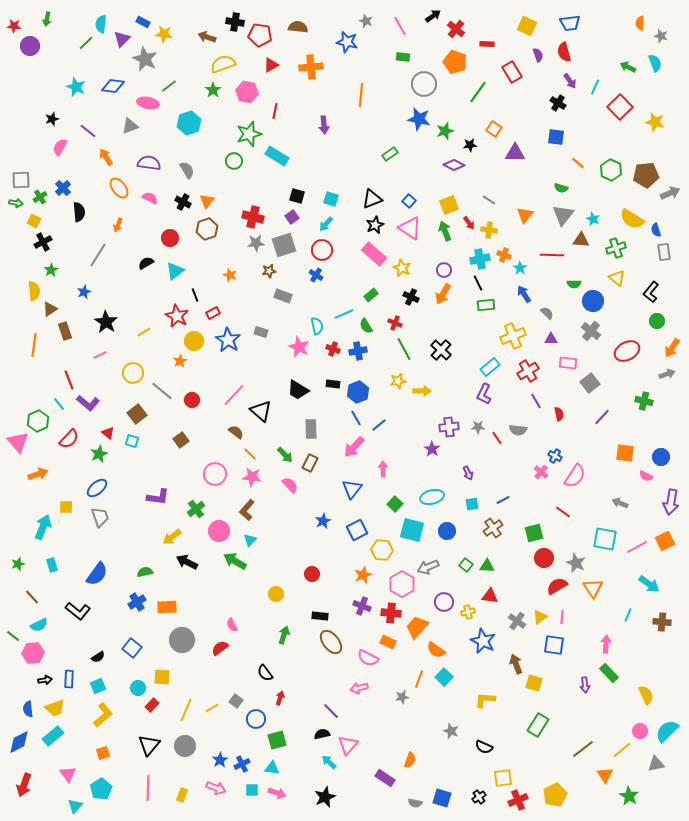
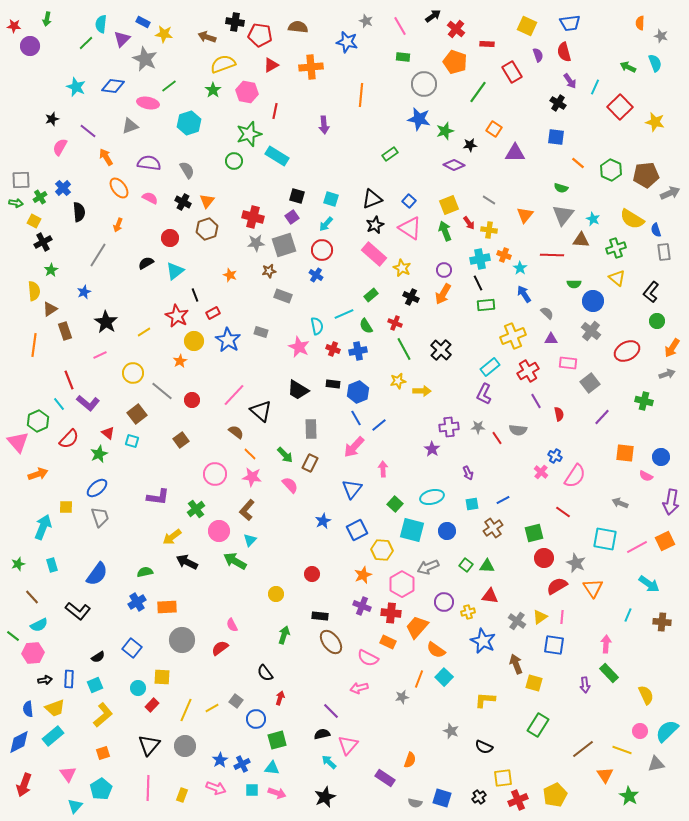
cyan square at (98, 686): moved 3 px left, 1 px up
yellow line at (622, 750): rotated 60 degrees clockwise
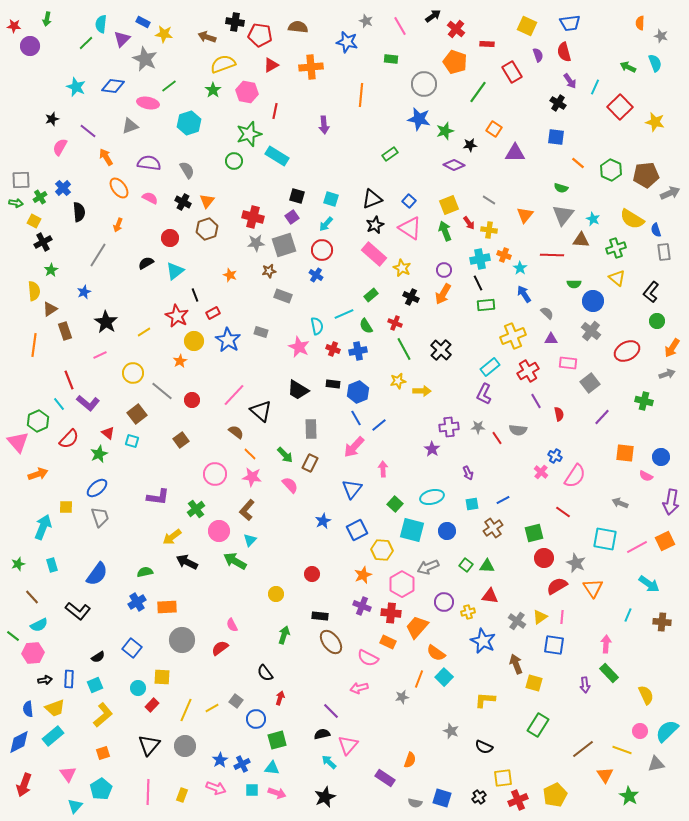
green rectangle at (403, 57): moved 12 px left, 2 px down
orange semicircle at (436, 650): moved 3 px down
pink line at (148, 788): moved 4 px down
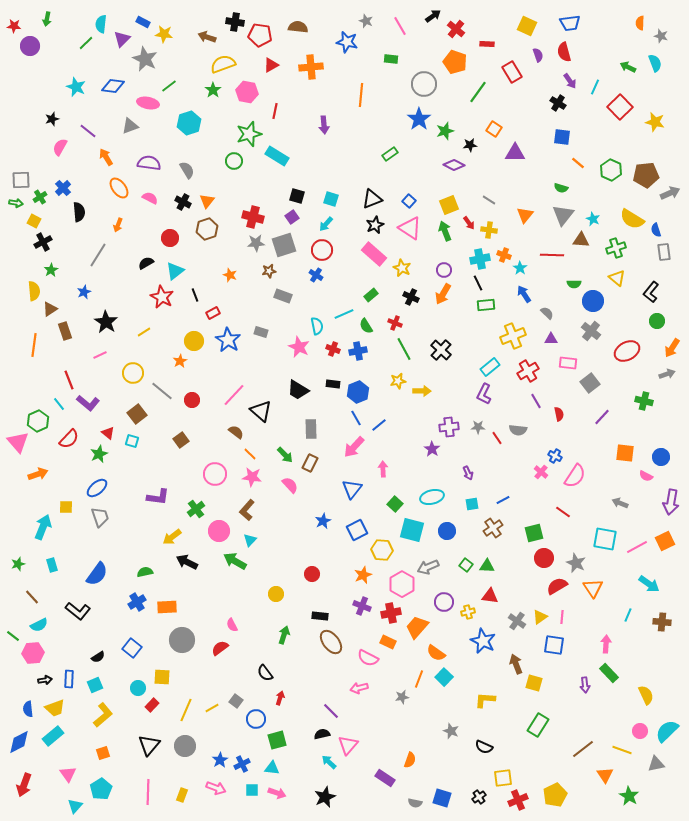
blue star at (419, 119): rotated 25 degrees clockwise
blue square at (556, 137): moved 6 px right
red star at (177, 316): moved 15 px left, 19 px up
red cross at (391, 613): rotated 18 degrees counterclockwise
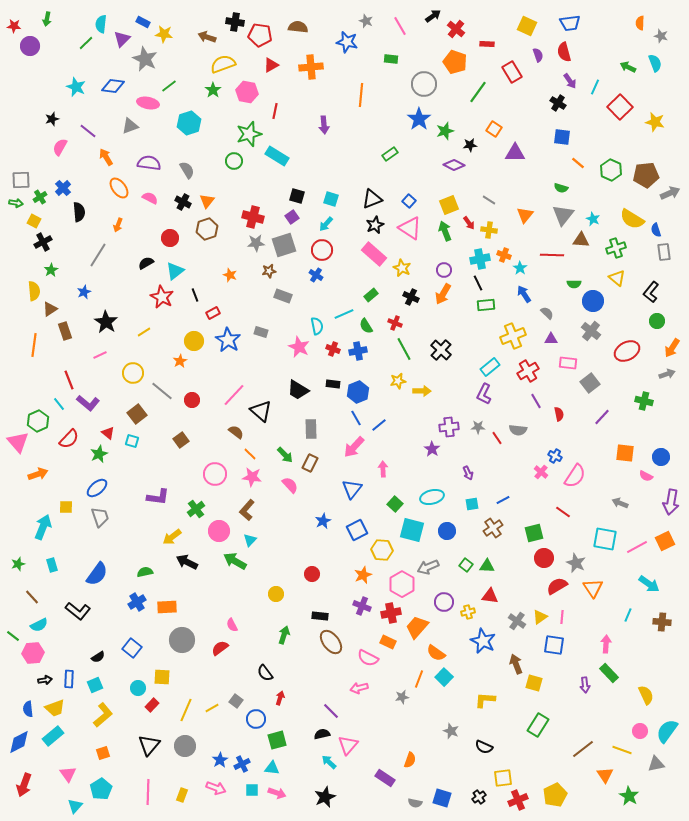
cyan semicircle at (667, 731): rotated 10 degrees counterclockwise
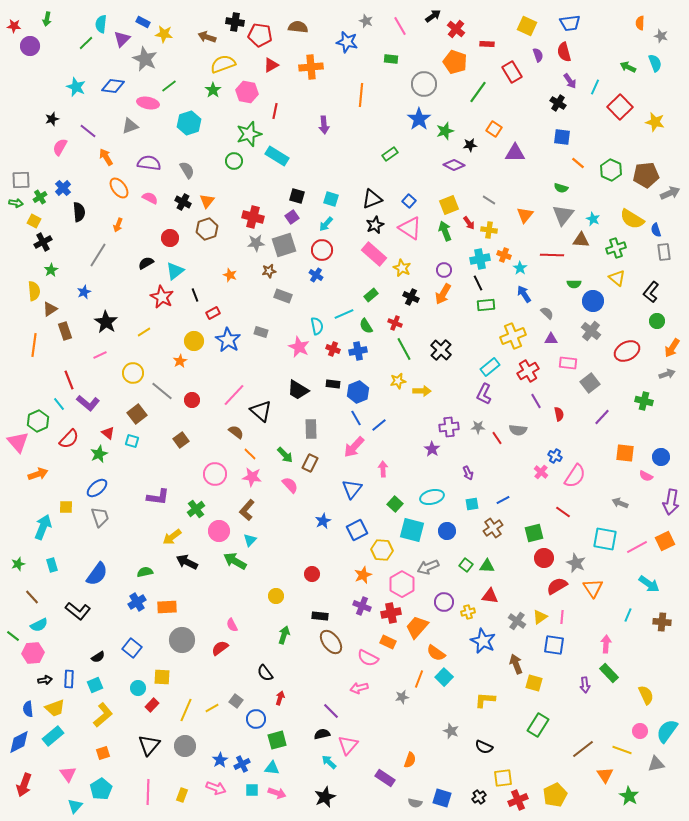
yellow circle at (276, 594): moved 2 px down
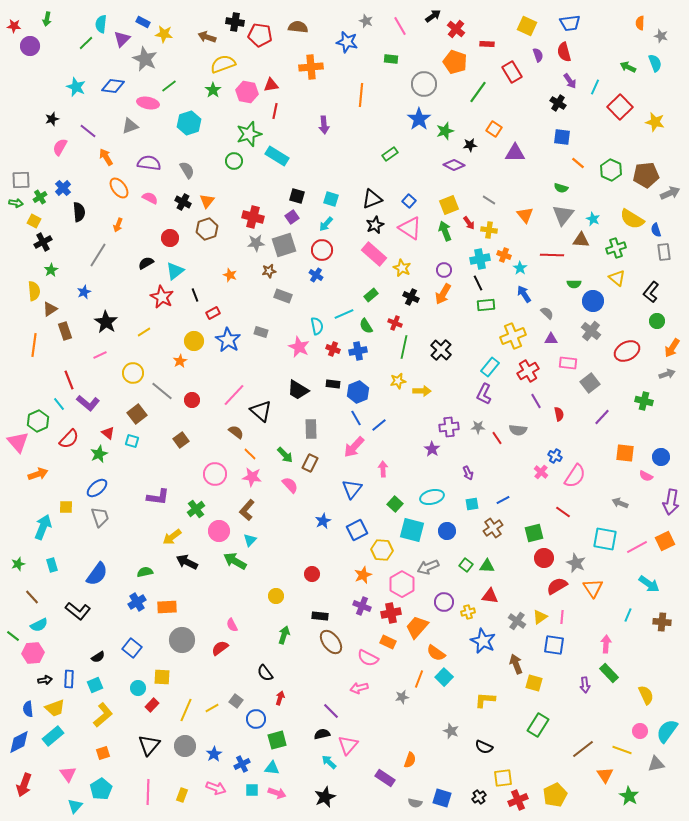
red triangle at (271, 65): moved 20 px down; rotated 21 degrees clockwise
orange triangle at (525, 215): rotated 18 degrees counterclockwise
green line at (404, 349): moved 2 px up; rotated 40 degrees clockwise
cyan rectangle at (490, 367): rotated 12 degrees counterclockwise
blue star at (220, 760): moved 6 px left, 6 px up
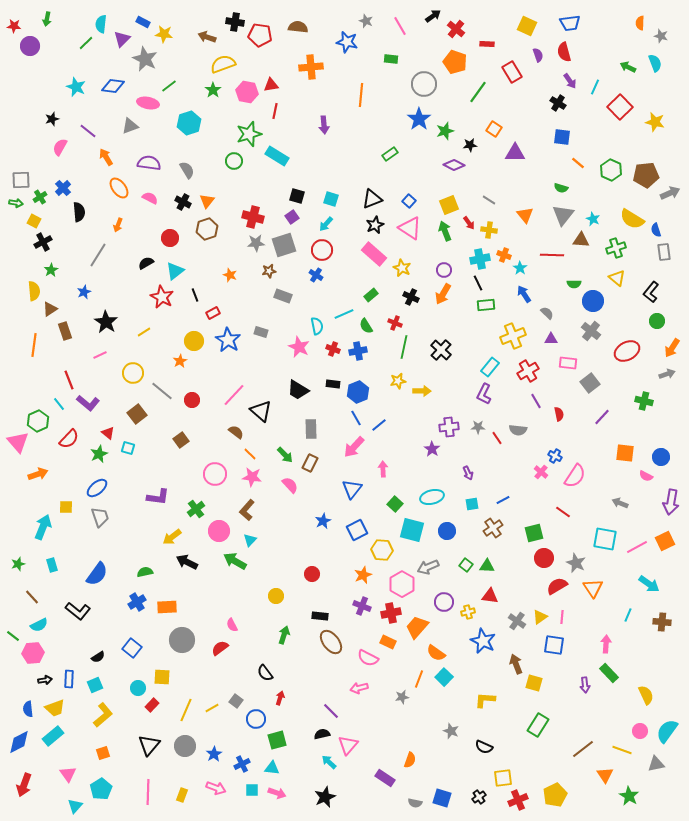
cyan square at (132, 441): moved 4 px left, 7 px down
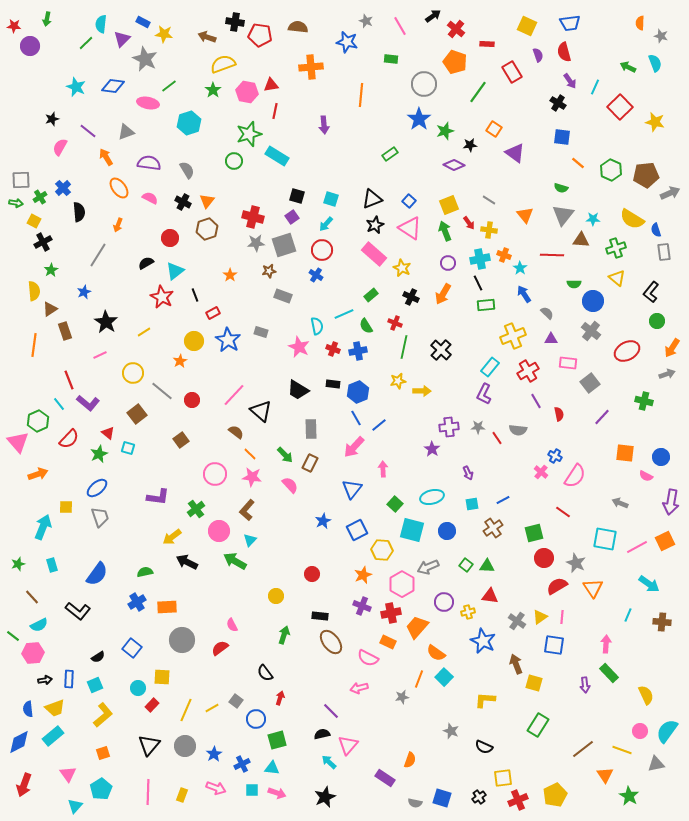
gray triangle at (130, 126): moved 4 px left, 6 px down
purple triangle at (515, 153): rotated 35 degrees clockwise
cyan star at (593, 219): rotated 24 degrees counterclockwise
purple circle at (444, 270): moved 4 px right, 7 px up
orange star at (230, 275): rotated 16 degrees clockwise
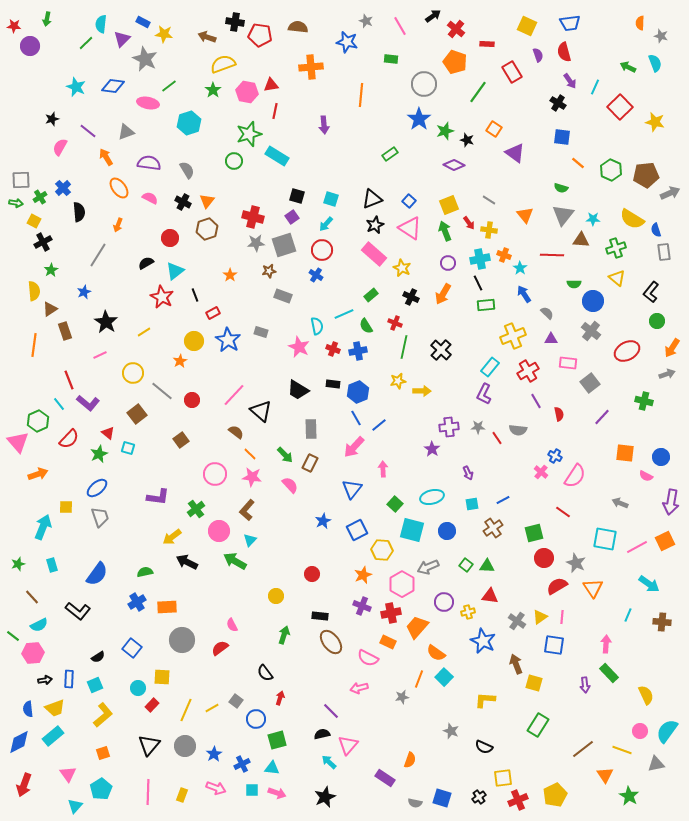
black star at (470, 145): moved 3 px left, 5 px up; rotated 24 degrees clockwise
